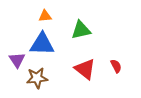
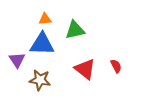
orange triangle: moved 3 px down
green triangle: moved 6 px left
brown star: moved 3 px right, 2 px down; rotated 15 degrees clockwise
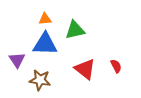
blue triangle: moved 3 px right
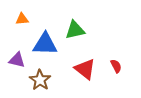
orange triangle: moved 23 px left
purple triangle: rotated 42 degrees counterclockwise
brown star: rotated 25 degrees clockwise
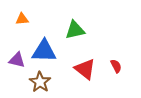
blue triangle: moved 1 px left, 7 px down
brown star: moved 2 px down
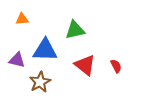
blue triangle: moved 1 px right, 1 px up
red triangle: moved 4 px up
brown star: rotated 10 degrees clockwise
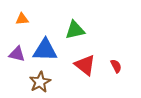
purple triangle: moved 6 px up
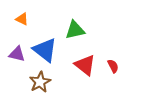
orange triangle: rotated 32 degrees clockwise
blue triangle: rotated 36 degrees clockwise
red semicircle: moved 3 px left
